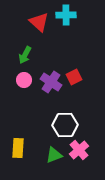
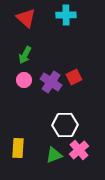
red triangle: moved 13 px left, 4 px up
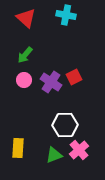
cyan cross: rotated 12 degrees clockwise
green arrow: rotated 12 degrees clockwise
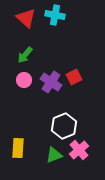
cyan cross: moved 11 px left
white hexagon: moved 1 px left, 1 px down; rotated 20 degrees counterclockwise
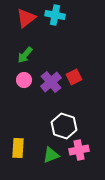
red triangle: rotated 40 degrees clockwise
purple cross: rotated 15 degrees clockwise
white hexagon: rotated 20 degrees counterclockwise
pink cross: rotated 30 degrees clockwise
green triangle: moved 3 px left
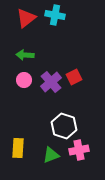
green arrow: rotated 54 degrees clockwise
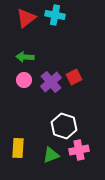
green arrow: moved 2 px down
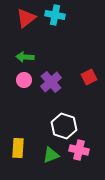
red square: moved 15 px right
pink cross: rotated 24 degrees clockwise
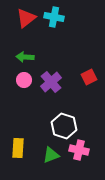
cyan cross: moved 1 px left, 2 px down
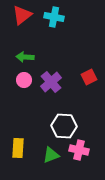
red triangle: moved 4 px left, 3 px up
white hexagon: rotated 15 degrees counterclockwise
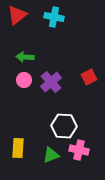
red triangle: moved 5 px left
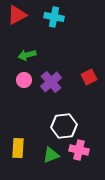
red triangle: rotated 10 degrees clockwise
green arrow: moved 2 px right, 2 px up; rotated 18 degrees counterclockwise
white hexagon: rotated 10 degrees counterclockwise
